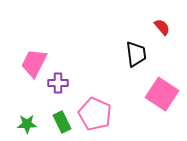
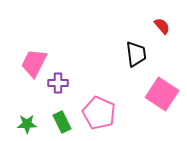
red semicircle: moved 1 px up
pink pentagon: moved 4 px right, 1 px up
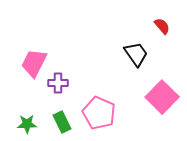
black trapezoid: rotated 28 degrees counterclockwise
pink square: moved 3 px down; rotated 12 degrees clockwise
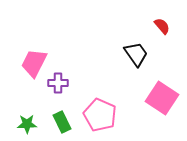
pink square: moved 1 px down; rotated 12 degrees counterclockwise
pink pentagon: moved 1 px right, 2 px down
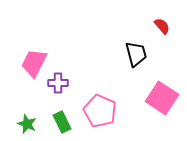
black trapezoid: rotated 20 degrees clockwise
pink pentagon: moved 4 px up
green star: rotated 24 degrees clockwise
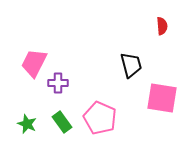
red semicircle: rotated 36 degrees clockwise
black trapezoid: moved 5 px left, 11 px down
pink square: rotated 24 degrees counterclockwise
pink pentagon: moved 7 px down
green rectangle: rotated 10 degrees counterclockwise
